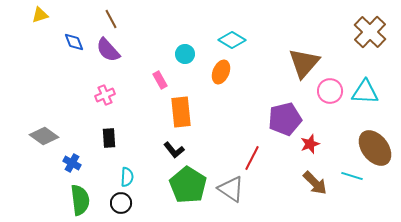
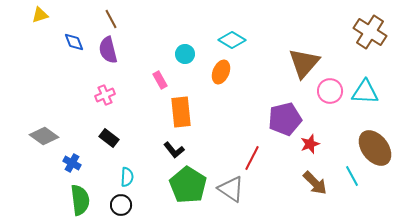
brown cross: rotated 12 degrees counterclockwise
purple semicircle: rotated 28 degrees clockwise
black rectangle: rotated 48 degrees counterclockwise
cyan line: rotated 45 degrees clockwise
black circle: moved 2 px down
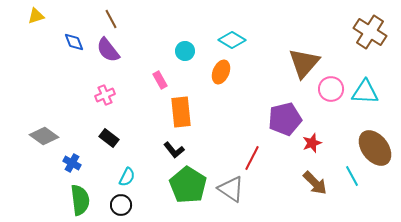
yellow triangle: moved 4 px left, 1 px down
purple semicircle: rotated 24 degrees counterclockwise
cyan circle: moved 3 px up
pink circle: moved 1 px right, 2 px up
red star: moved 2 px right, 1 px up
cyan semicircle: rotated 24 degrees clockwise
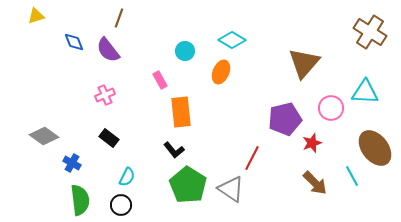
brown line: moved 8 px right, 1 px up; rotated 48 degrees clockwise
pink circle: moved 19 px down
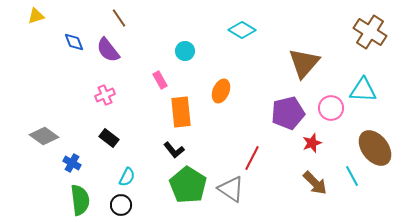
brown line: rotated 54 degrees counterclockwise
cyan diamond: moved 10 px right, 10 px up
orange ellipse: moved 19 px down
cyan triangle: moved 2 px left, 2 px up
purple pentagon: moved 3 px right, 6 px up
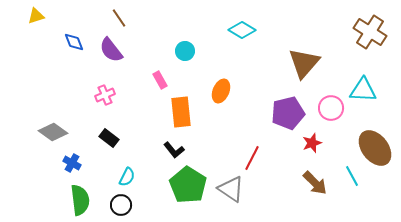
purple semicircle: moved 3 px right
gray diamond: moved 9 px right, 4 px up
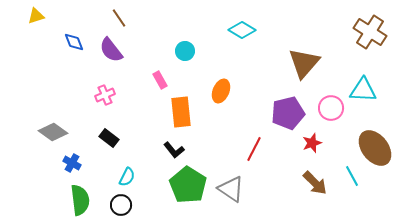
red line: moved 2 px right, 9 px up
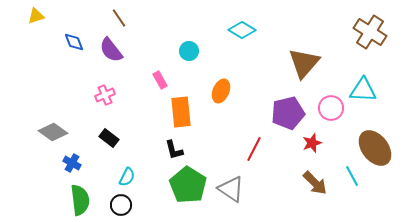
cyan circle: moved 4 px right
black L-shape: rotated 25 degrees clockwise
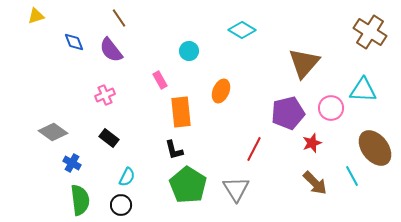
gray triangle: moved 5 px right; rotated 24 degrees clockwise
